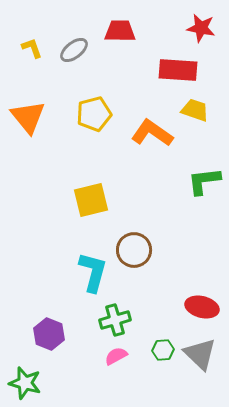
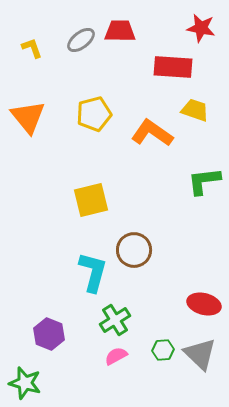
gray ellipse: moved 7 px right, 10 px up
red rectangle: moved 5 px left, 3 px up
red ellipse: moved 2 px right, 3 px up
green cross: rotated 16 degrees counterclockwise
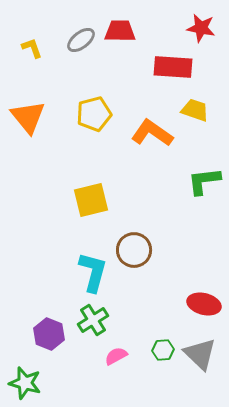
green cross: moved 22 px left
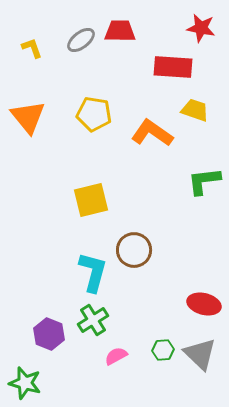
yellow pentagon: rotated 24 degrees clockwise
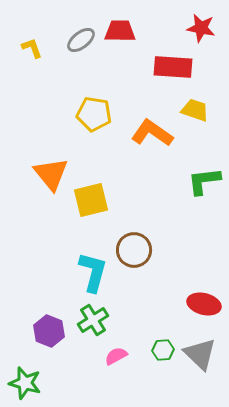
orange triangle: moved 23 px right, 57 px down
purple hexagon: moved 3 px up
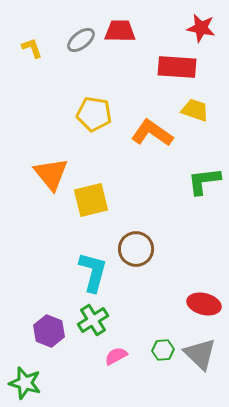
red rectangle: moved 4 px right
brown circle: moved 2 px right, 1 px up
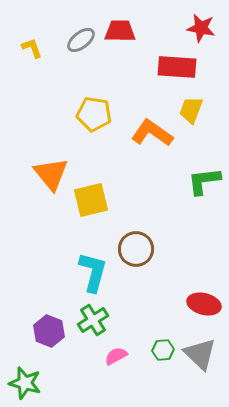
yellow trapezoid: moved 4 px left; rotated 88 degrees counterclockwise
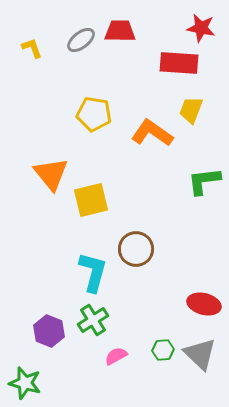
red rectangle: moved 2 px right, 4 px up
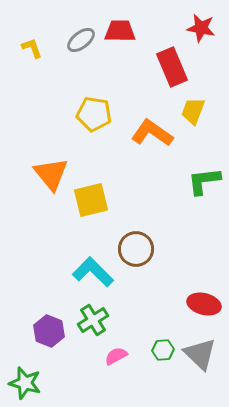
red rectangle: moved 7 px left, 4 px down; rotated 63 degrees clockwise
yellow trapezoid: moved 2 px right, 1 px down
cyan L-shape: rotated 60 degrees counterclockwise
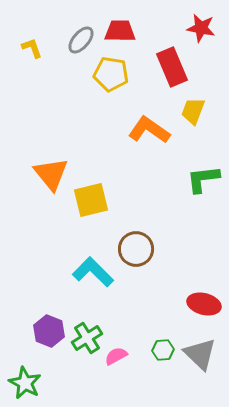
gray ellipse: rotated 12 degrees counterclockwise
yellow pentagon: moved 17 px right, 40 px up
orange L-shape: moved 3 px left, 3 px up
green L-shape: moved 1 px left, 2 px up
green cross: moved 6 px left, 18 px down
green star: rotated 12 degrees clockwise
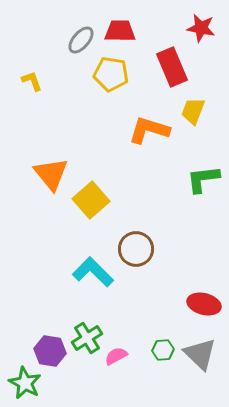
yellow L-shape: moved 33 px down
orange L-shape: rotated 18 degrees counterclockwise
yellow square: rotated 27 degrees counterclockwise
purple hexagon: moved 1 px right, 20 px down; rotated 12 degrees counterclockwise
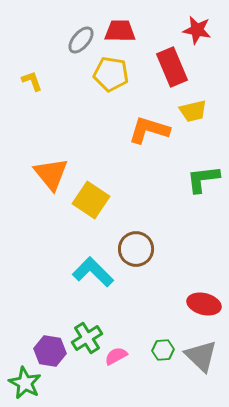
red star: moved 4 px left, 2 px down
yellow trapezoid: rotated 124 degrees counterclockwise
yellow square: rotated 15 degrees counterclockwise
gray triangle: moved 1 px right, 2 px down
